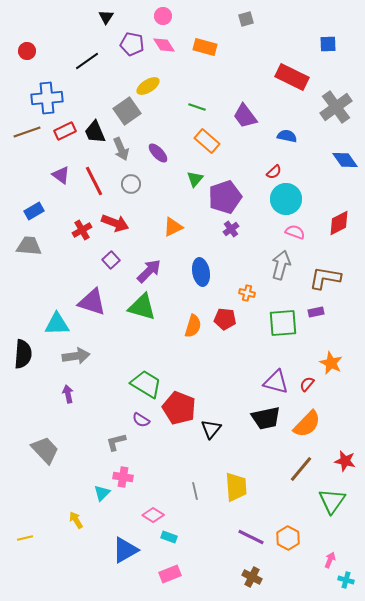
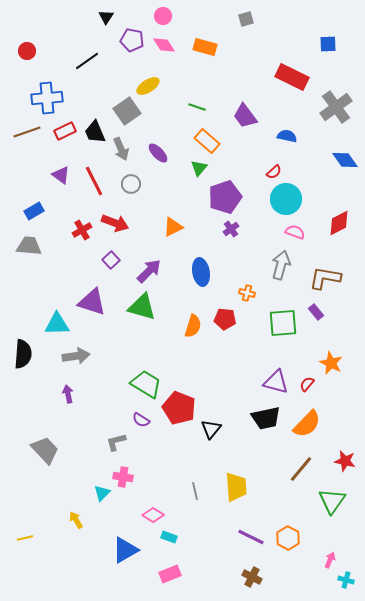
purple pentagon at (132, 44): moved 4 px up
green triangle at (195, 179): moved 4 px right, 11 px up
purple rectangle at (316, 312): rotated 63 degrees clockwise
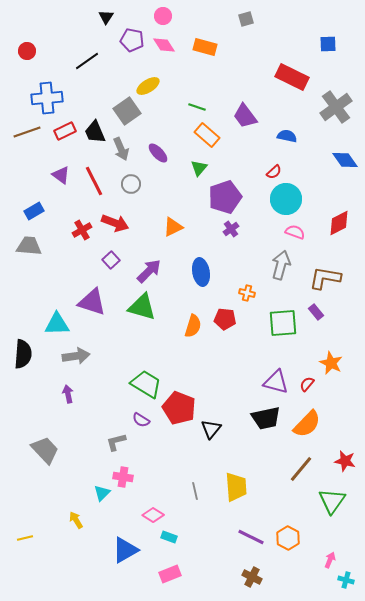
orange rectangle at (207, 141): moved 6 px up
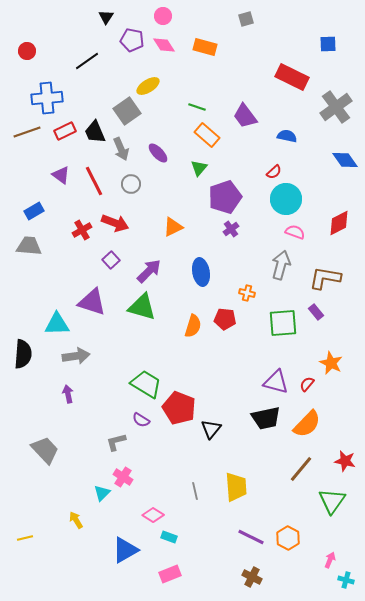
pink cross at (123, 477): rotated 24 degrees clockwise
